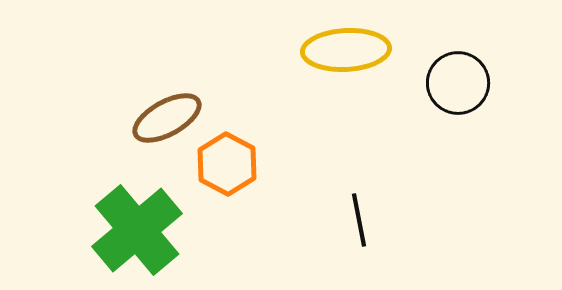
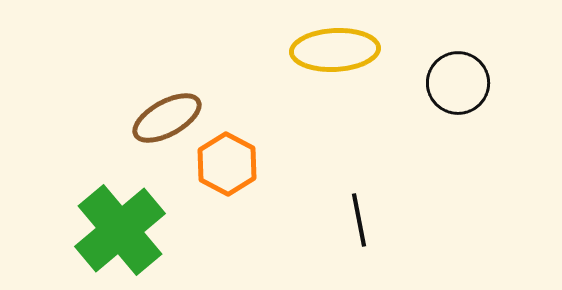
yellow ellipse: moved 11 px left
green cross: moved 17 px left
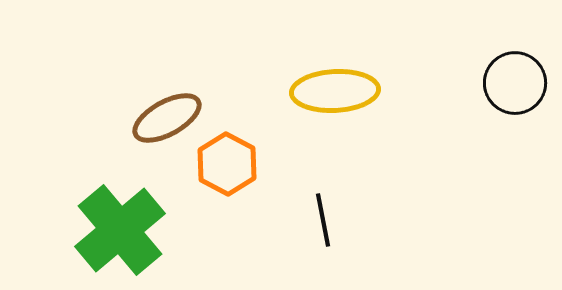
yellow ellipse: moved 41 px down
black circle: moved 57 px right
black line: moved 36 px left
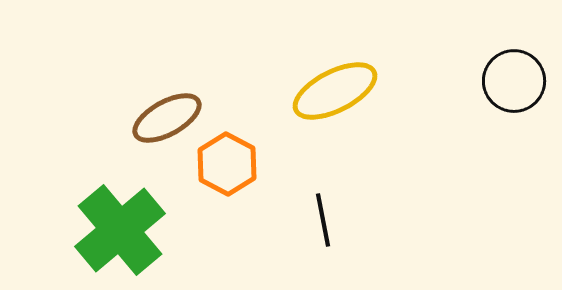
black circle: moved 1 px left, 2 px up
yellow ellipse: rotated 24 degrees counterclockwise
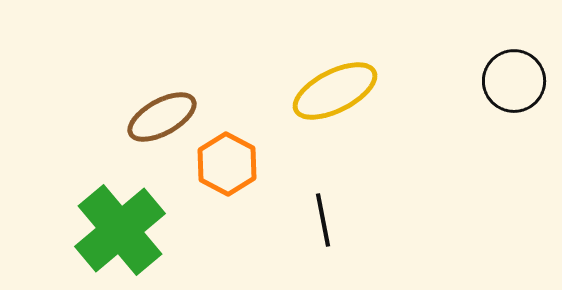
brown ellipse: moved 5 px left, 1 px up
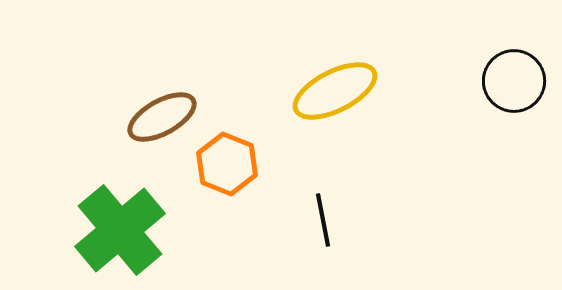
orange hexagon: rotated 6 degrees counterclockwise
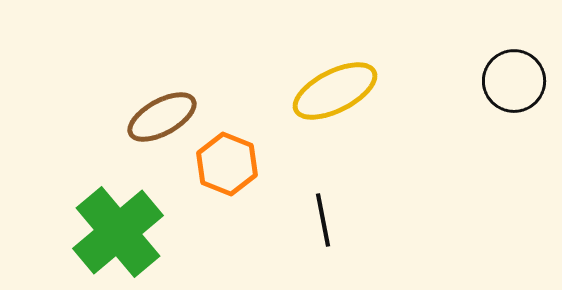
green cross: moved 2 px left, 2 px down
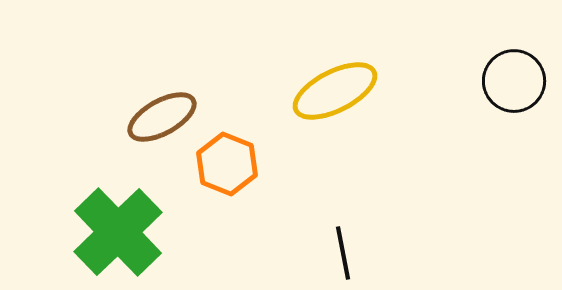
black line: moved 20 px right, 33 px down
green cross: rotated 4 degrees counterclockwise
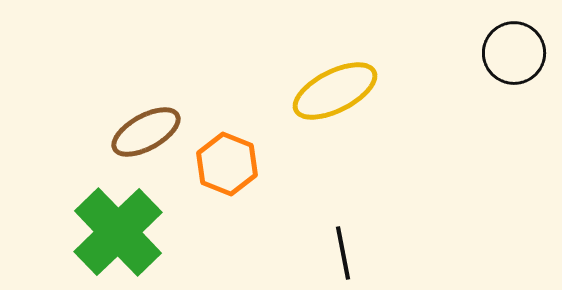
black circle: moved 28 px up
brown ellipse: moved 16 px left, 15 px down
